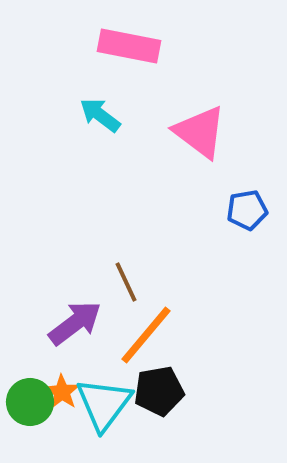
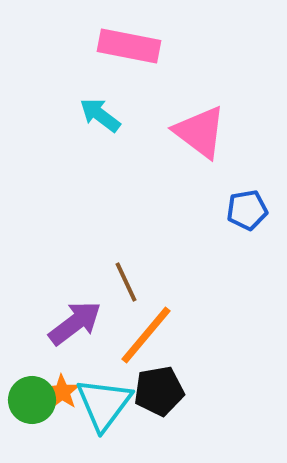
green circle: moved 2 px right, 2 px up
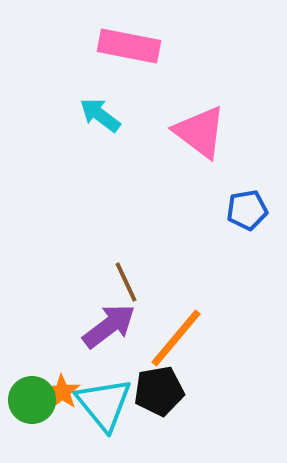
purple arrow: moved 34 px right, 3 px down
orange line: moved 30 px right, 3 px down
cyan triangle: rotated 16 degrees counterclockwise
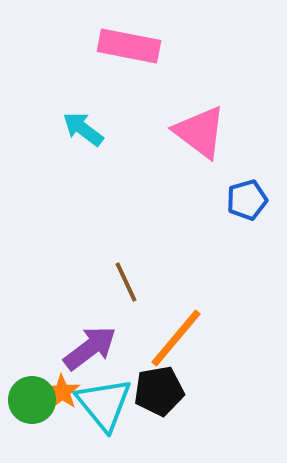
cyan arrow: moved 17 px left, 14 px down
blue pentagon: moved 10 px up; rotated 6 degrees counterclockwise
purple arrow: moved 19 px left, 22 px down
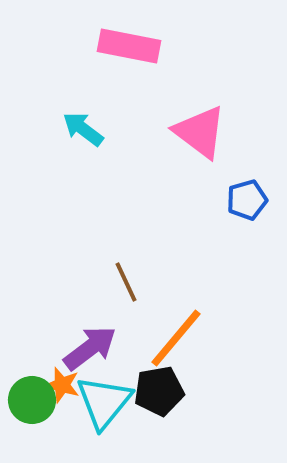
orange star: moved 7 px up; rotated 18 degrees counterclockwise
cyan triangle: moved 2 px up; rotated 18 degrees clockwise
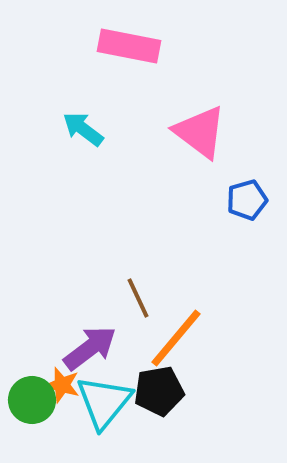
brown line: moved 12 px right, 16 px down
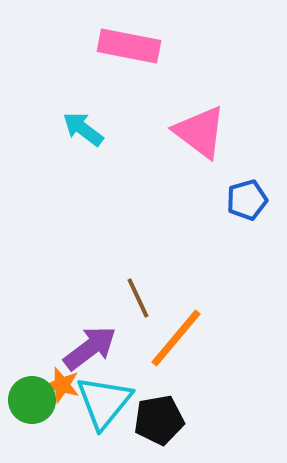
black pentagon: moved 29 px down
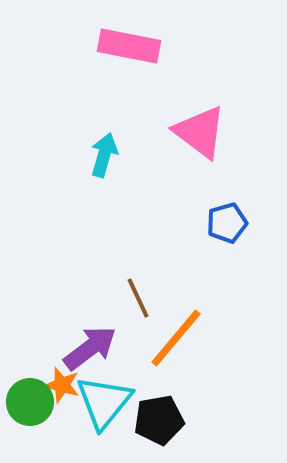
cyan arrow: moved 21 px right, 26 px down; rotated 69 degrees clockwise
blue pentagon: moved 20 px left, 23 px down
green circle: moved 2 px left, 2 px down
